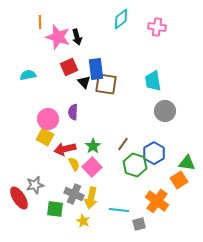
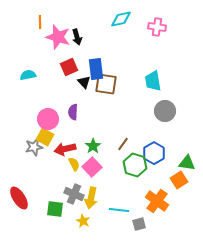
cyan diamond: rotated 25 degrees clockwise
gray star: moved 1 px left, 38 px up
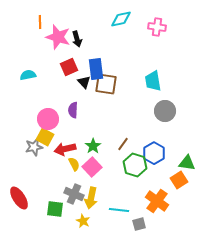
black arrow: moved 2 px down
purple semicircle: moved 2 px up
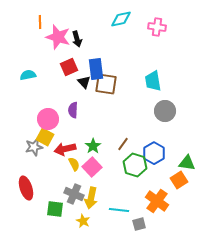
red ellipse: moved 7 px right, 10 px up; rotated 15 degrees clockwise
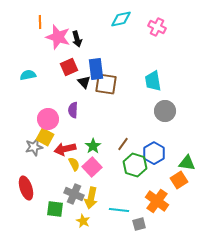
pink cross: rotated 18 degrees clockwise
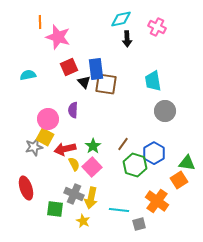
black arrow: moved 50 px right; rotated 14 degrees clockwise
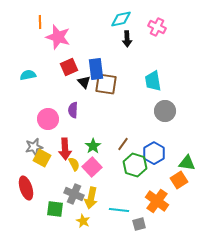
yellow square: moved 3 px left, 21 px down
red arrow: rotated 80 degrees counterclockwise
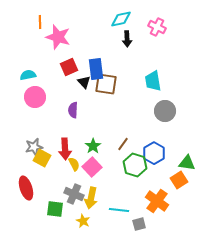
pink circle: moved 13 px left, 22 px up
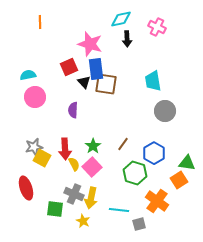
pink star: moved 32 px right, 7 px down
green hexagon: moved 8 px down
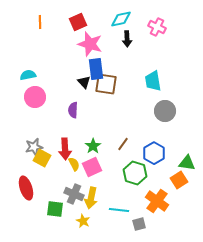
red square: moved 9 px right, 45 px up
pink square: rotated 18 degrees clockwise
